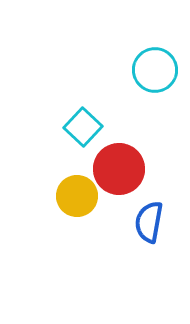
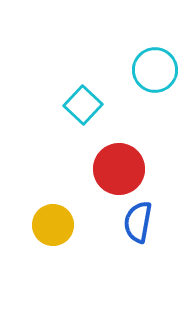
cyan square: moved 22 px up
yellow circle: moved 24 px left, 29 px down
blue semicircle: moved 11 px left
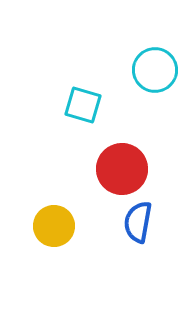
cyan square: rotated 27 degrees counterclockwise
red circle: moved 3 px right
yellow circle: moved 1 px right, 1 px down
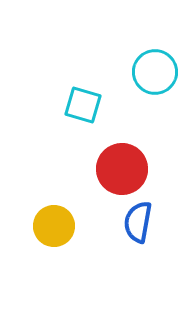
cyan circle: moved 2 px down
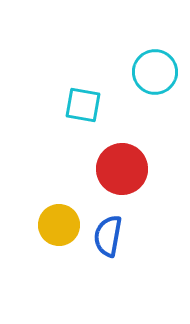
cyan square: rotated 6 degrees counterclockwise
blue semicircle: moved 30 px left, 14 px down
yellow circle: moved 5 px right, 1 px up
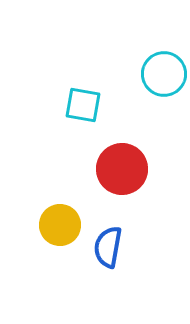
cyan circle: moved 9 px right, 2 px down
yellow circle: moved 1 px right
blue semicircle: moved 11 px down
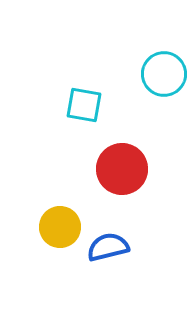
cyan square: moved 1 px right
yellow circle: moved 2 px down
blue semicircle: rotated 66 degrees clockwise
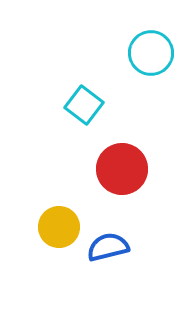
cyan circle: moved 13 px left, 21 px up
cyan square: rotated 27 degrees clockwise
yellow circle: moved 1 px left
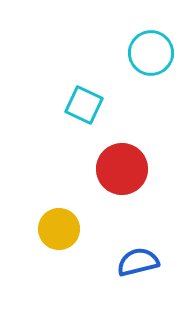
cyan square: rotated 12 degrees counterclockwise
yellow circle: moved 2 px down
blue semicircle: moved 30 px right, 15 px down
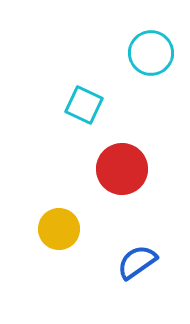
blue semicircle: moved 1 px left; rotated 21 degrees counterclockwise
